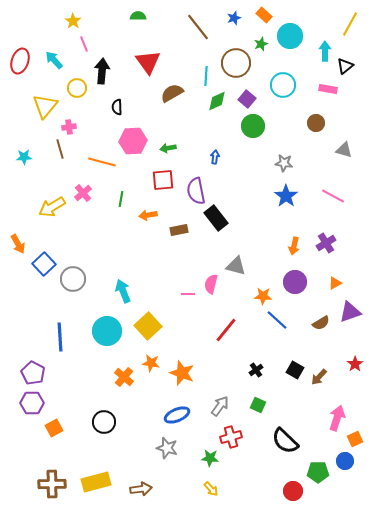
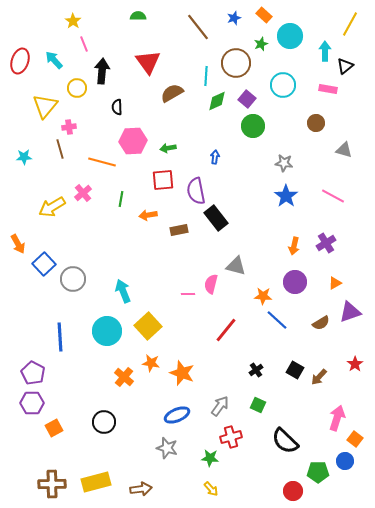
orange square at (355, 439): rotated 28 degrees counterclockwise
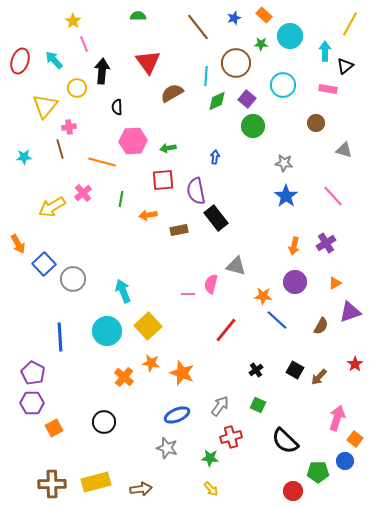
green star at (261, 44): rotated 24 degrees clockwise
pink line at (333, 196): rotated 20 degrees clockwise
brown semicircle at (321, 323): moved 3 px down; rotated 30 degrees counterclockwise
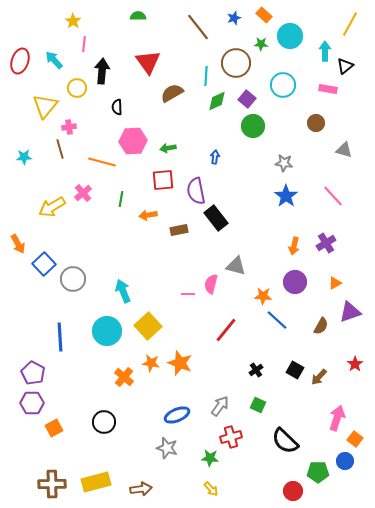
pink line at (84, 44): rotated 28 degrees clockwise
orange star at (182, 373): moved 2 px left, 10 px up
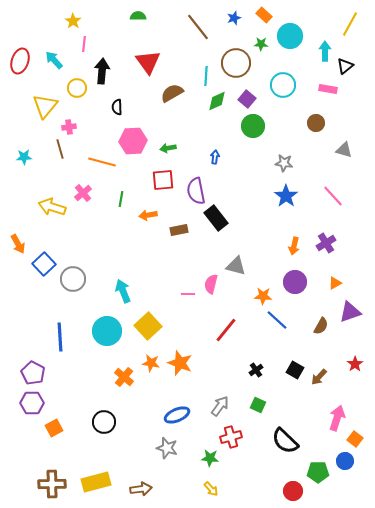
yellow arrow at (52, 207): rotated 48 degrees clockwise
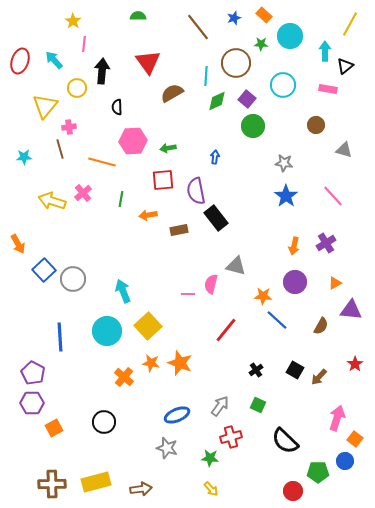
brown circle at (316, 123): moved 2 px down
yellow arrow at (52, 207): moved 6 px up
blue square at (44, 264): moved 6 px down
purple triangle at (350, 312): moved 1 px right, 2 px up; rotated 25 degrees clockwise
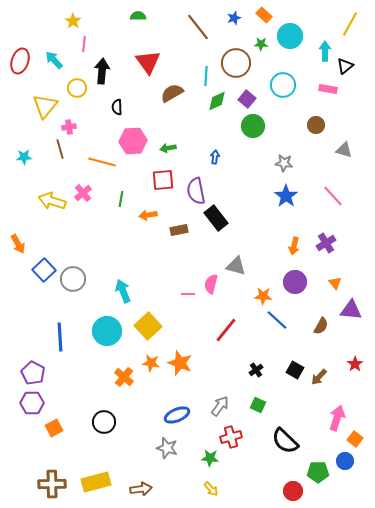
orange triangle at (335, 283): rotated 40 degrees counterclockwise
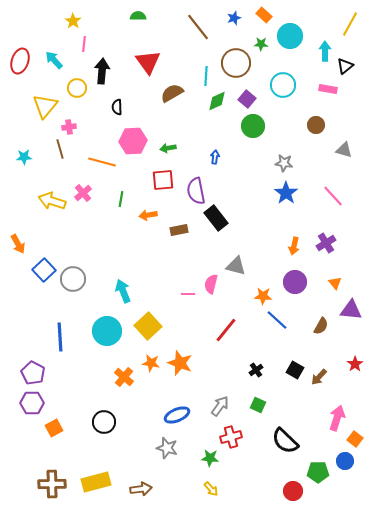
blue star at (286, 196): moved 3 px up
